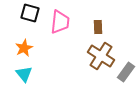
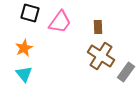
pink trapezoid: rotated 30 degrees clockwise
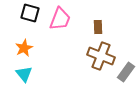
pink trapezoid: moved 3 px up; rotated 15 degrees counterclockwise
brown cross: rotated 12 degrees counterclockwise
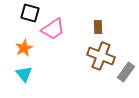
pink trapezoid: moved 7 px left, 10 px down; rotated 35 degrees clockwise
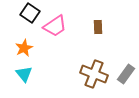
black square: rotated 18 degrees clockwise
pink trapezoid: moved 2 px right, 3 px up
brown cross: moved 7 px left, 18 px down
gray rectangle: moved 2 px down
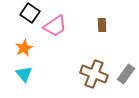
brown rectangle: moved 4 px right, 2 px up
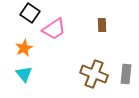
pink trapezoid: moved 1 px left, 3 px down
gray rectangle: rotated 30 degrees counterclockwise
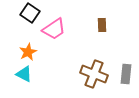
orange star: moved 4 px right, 4 px down
cyan triangle: rotated 24 degrees counterclockwise
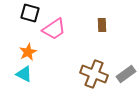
black square: rotated 18 degrees counterclockwise
gray rectangle: rotated 48 degrees clockwise
